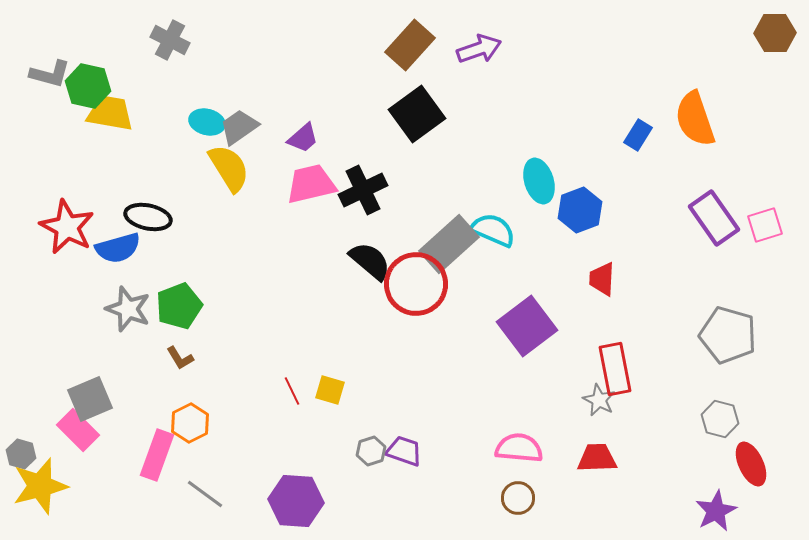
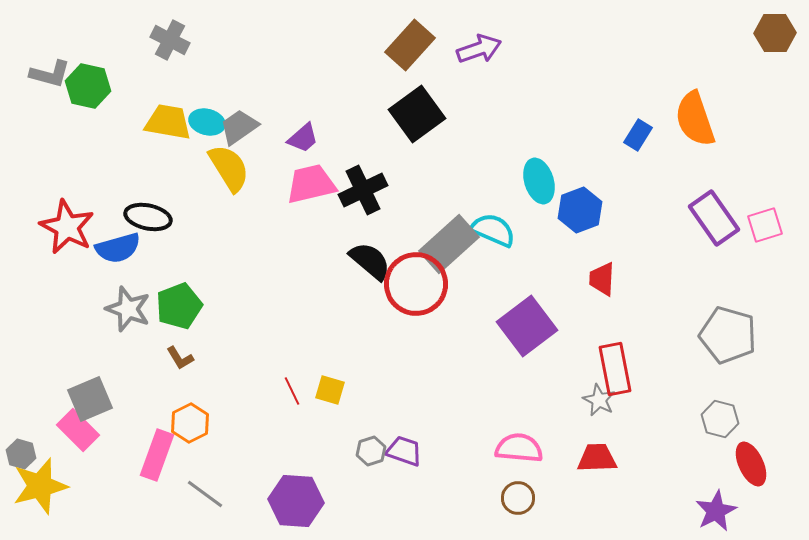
yellow trapezoid at (110, 113): moved 58 px right, 9 px down
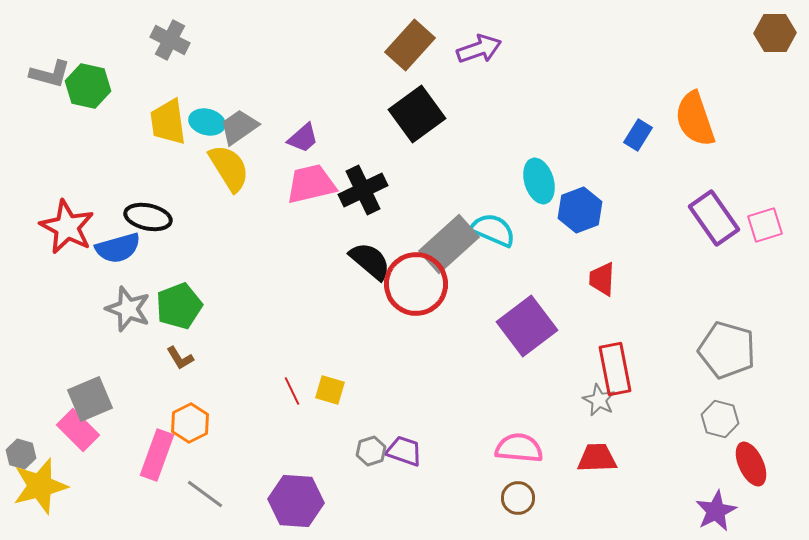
yellow trapezoid at (168, 122): rotated 108 degrees counterclockwise
gray pentagon at (728, 335): moved 1 px left, 15 px down
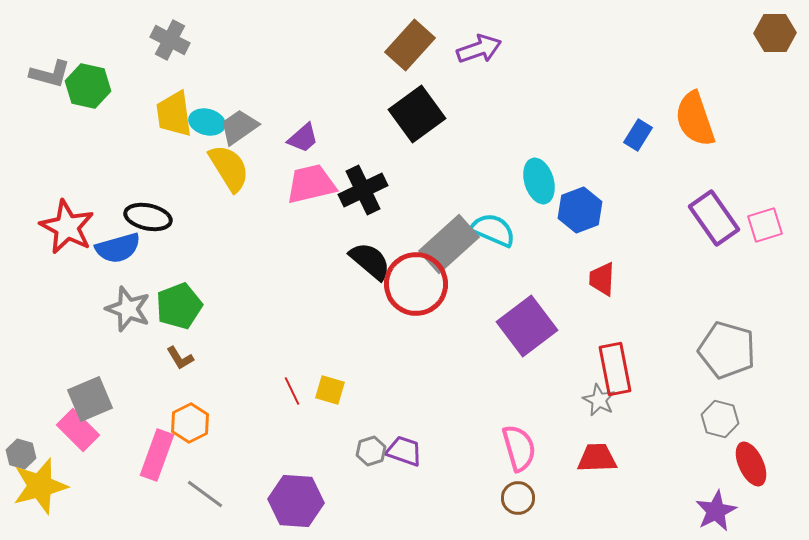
yellow trapezoid at (168, 122): moved 6 px right, 8 px up
pink semicircle at (519, 448): rotated 69 degrees clockwise
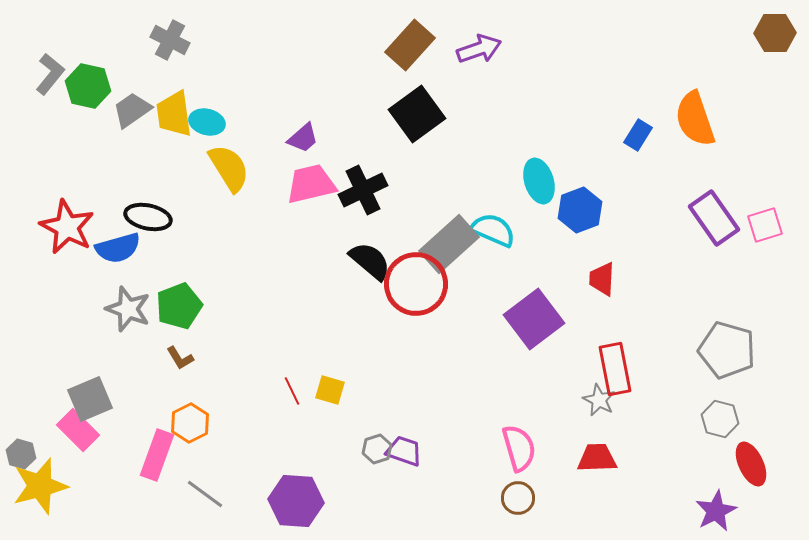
gray L-shape at (50, 74): rotated 66 degrees counterclockwise
gray trapezoid at (239, 127): moved 107 px left, 17 px up
purple square at (527, 326): moved 7 px right, 7 px up
gray hexagon at (371, 451): moved 6 px right, 2 px up
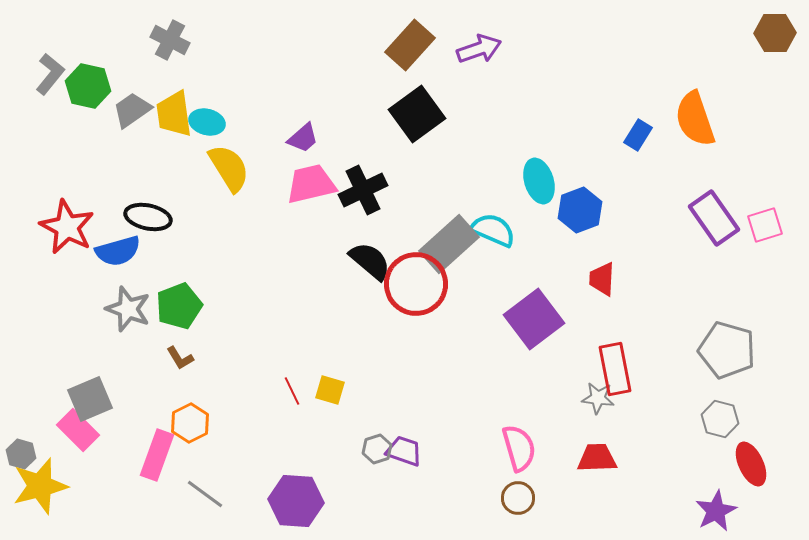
blue semicircle at (118, 248): moved 3 px down
gray star at (599, 400): moved 1 px left, 2 px up; rotated 20 degrees counterclockwise
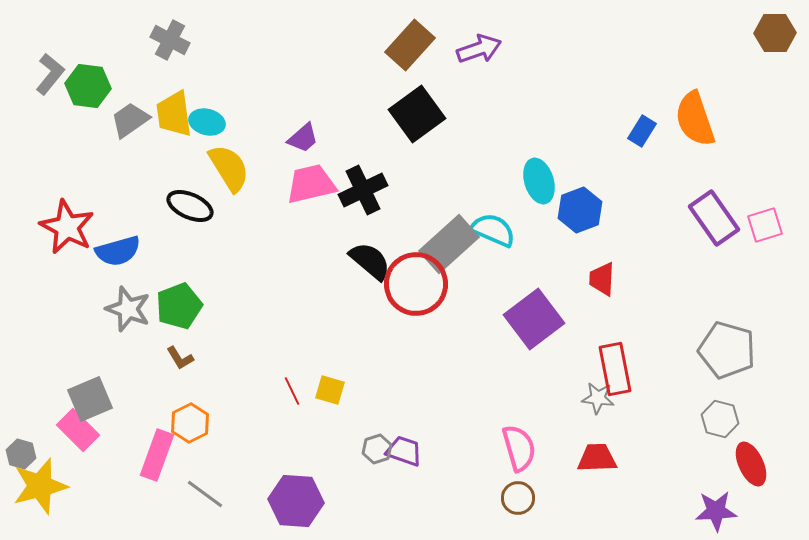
green hexagon at (88, 86): rotated 6 degrees counterclockwise
gray trapezoid at (132, 110): moved 2 px left, 10 px down
blue rectangle at (638, 135): moved 4 px right, 4 px up
black ellipse at (148, 217): moved 42 px right, 11 px up; rotated 12 degrees clockwise
purple star at (716, 511): rotated 24 degrees clockwise
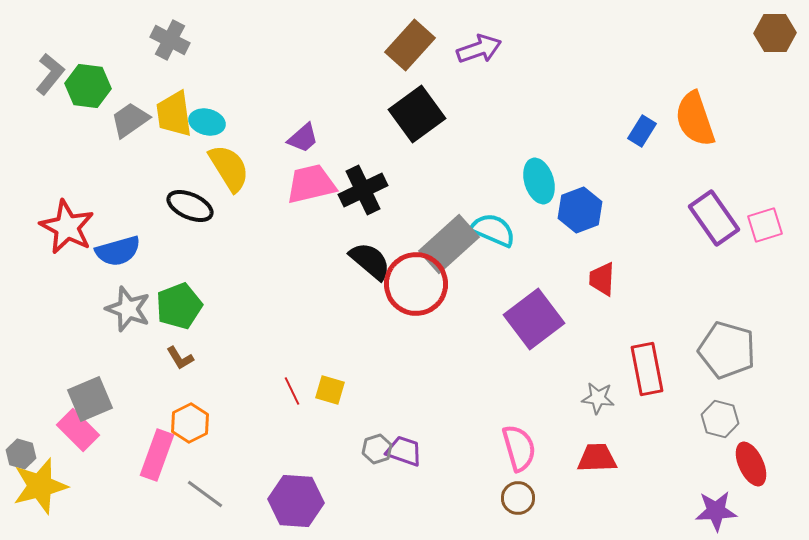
red rectangle at (615, 369): moved 32 px right
